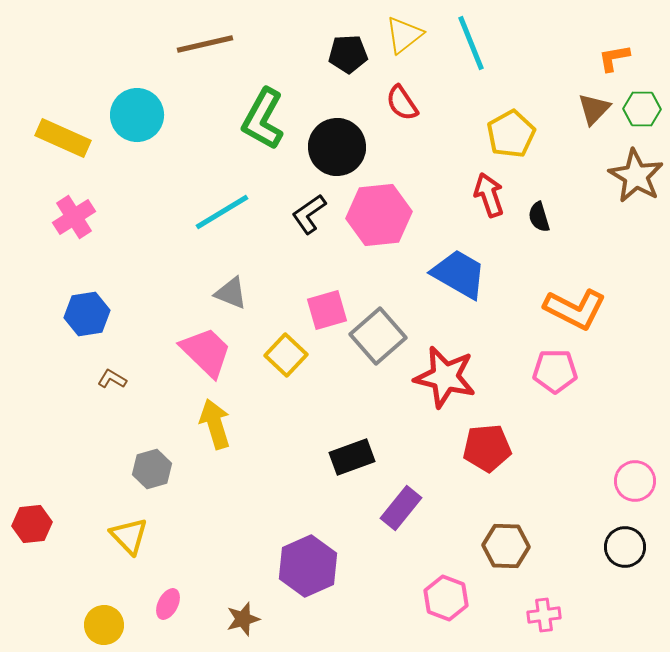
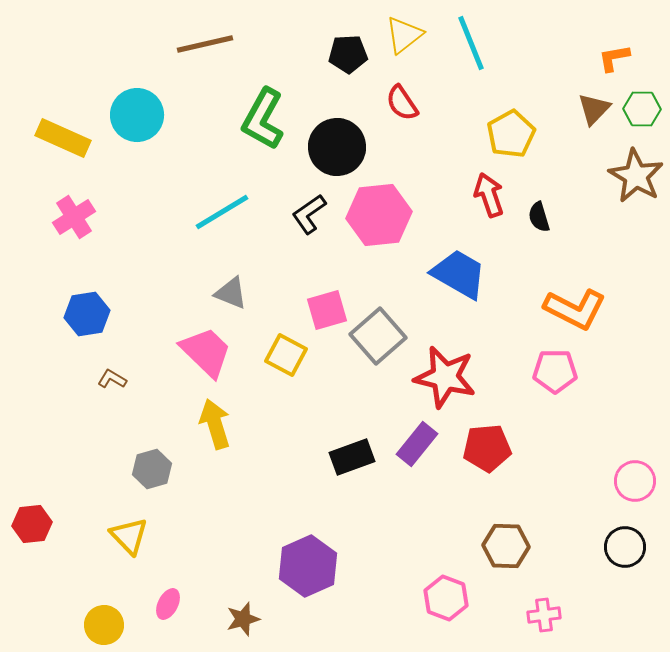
yellow square at (286, 355): rotated 15 degrees counterclockwise
purple rectangle at (401, 508): moved 16 px right, 64 px up
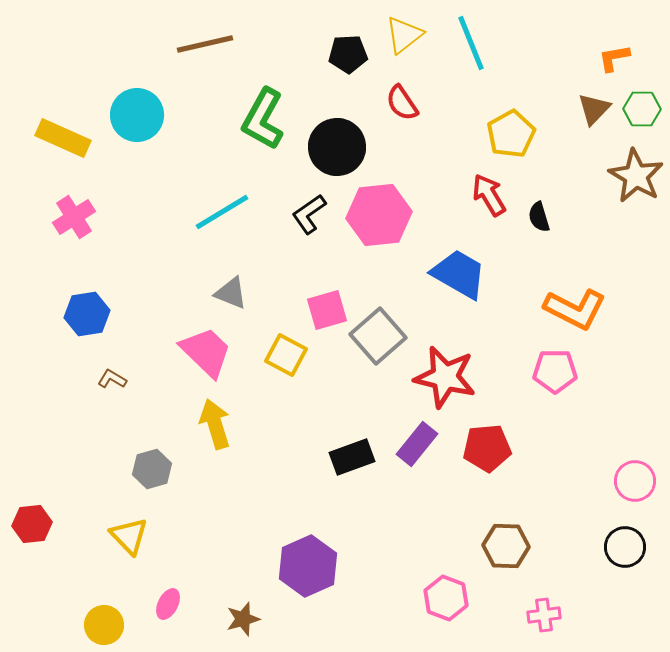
red arrow at (489, 195): rotated 12 degrees counterclockwise
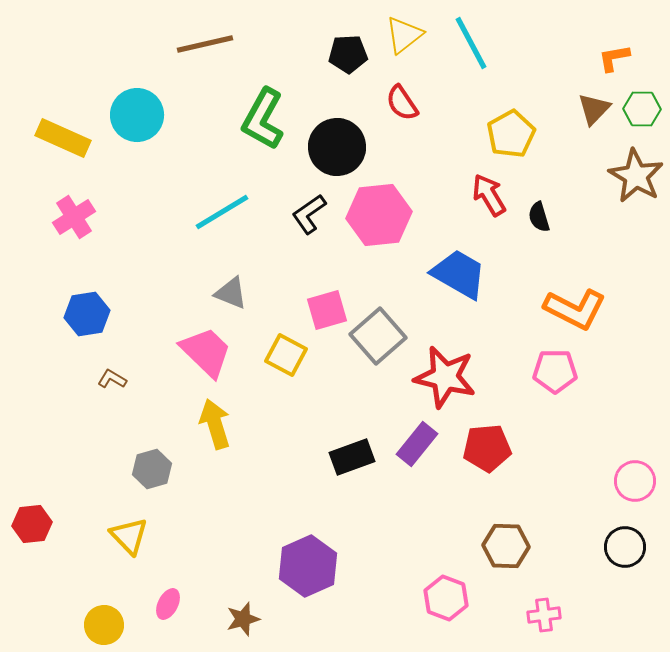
cyan line at (471, 43): rotated 6 degrees counterclockwise
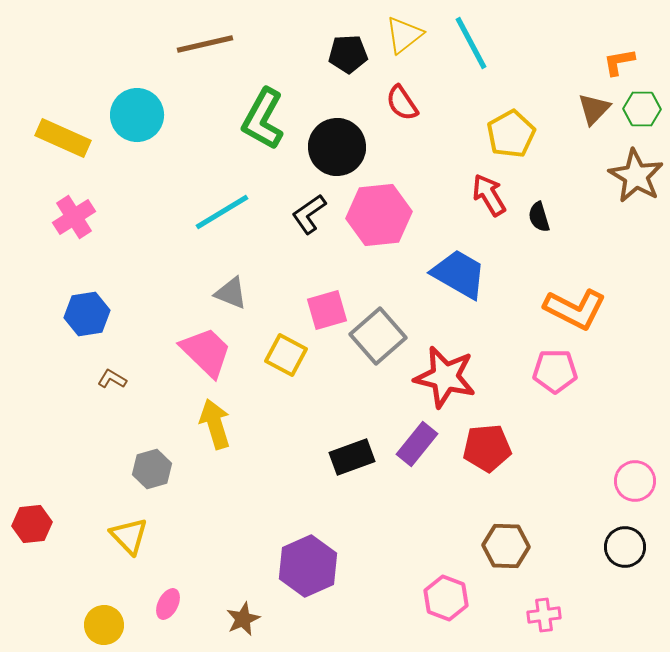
orange L-shape at (614, 58): moved 5 px right, 4 px down
brown star at (243, 619): rotated 8 degrees counterclockwise
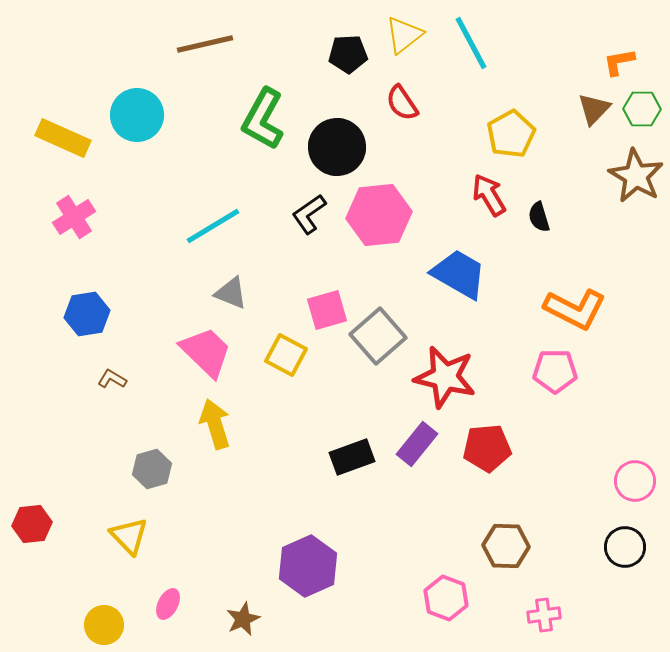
cyan line at (222, 212): moved 9 px left, 14 px down
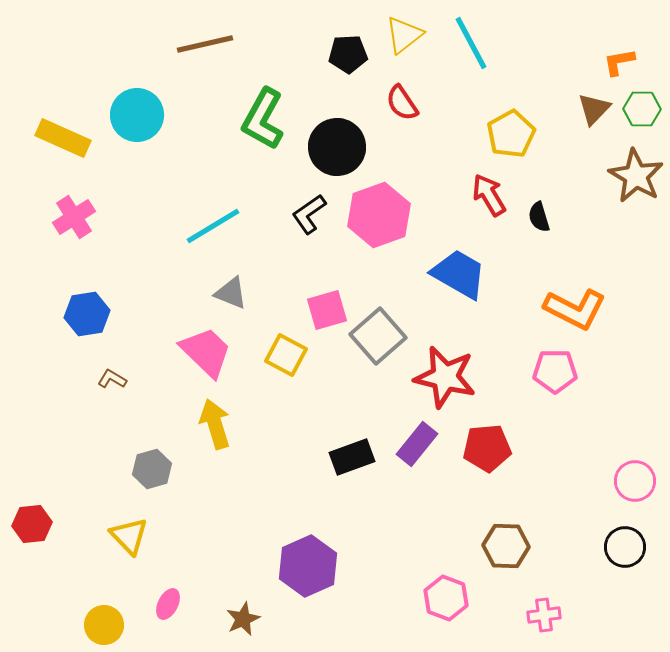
pink hexagon at (379, 215): rotated 14 degrees counterclockwise
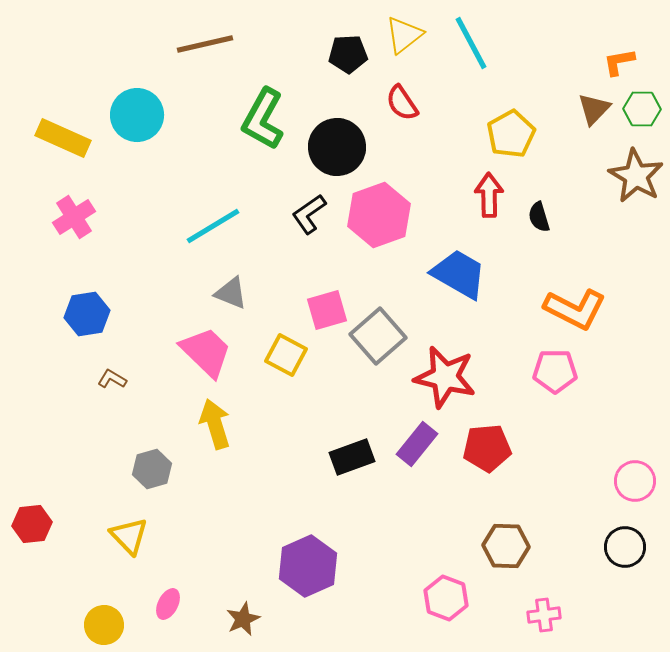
red arrow at (489, 195): rotated 30 degrees clockwise
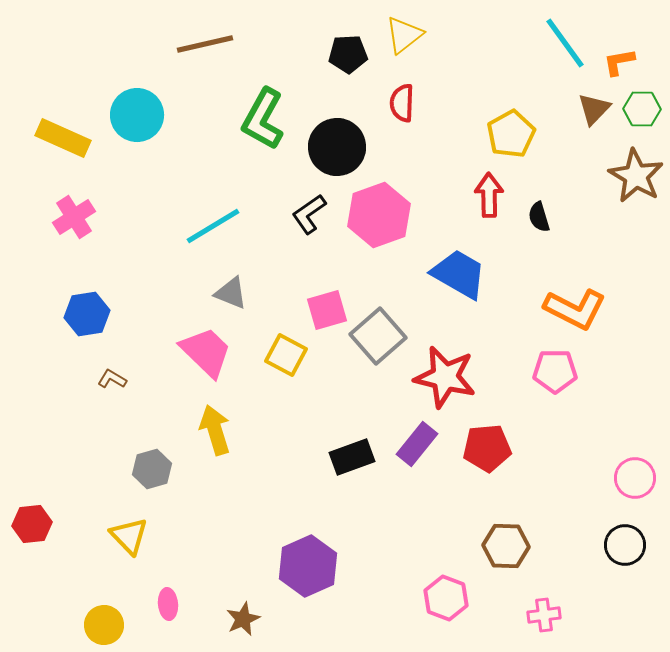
cyan line at (471, 43): moved 94 px right; rotated 8 degrees counterclockwise
red semicircle at (402, 103): rotated 36 degrees clockwise
yellow arrow at (215, 424): moved 6 px down
pink circle at (635, 481): moved 3 px up
black circle at (625, 547): moved 2 px up
pink ellipse at (168, 604): rotated 32 degrees counterclockwise
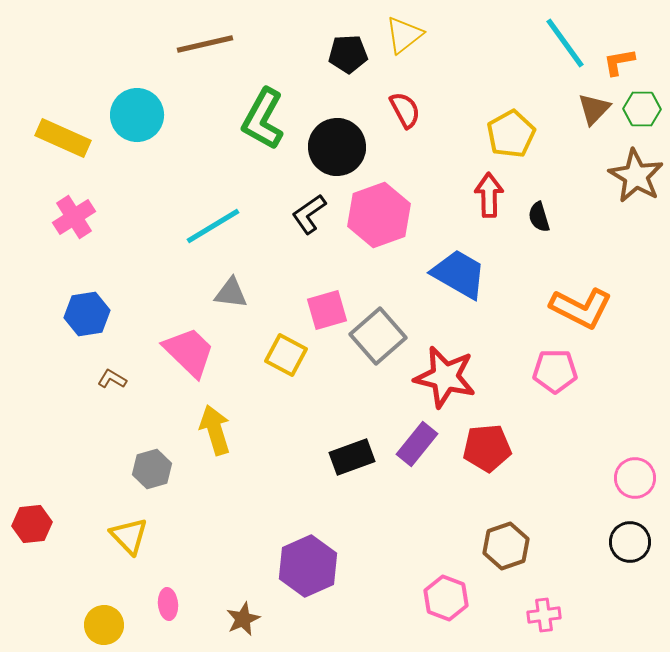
red semicircle at (402, 103): moved 3 px right, 7 px down; rotated 150 degrees clockwise
gray triangle at (231, 293): rotated 15 degrees counterclockwise
orange L-shape at (575, 309): moved 6 px right, 1 px up
pink trapezoid at (206, 352): moved 17 px left
black circle at (625, 545): moved 5 px right, 3 px up
brown hexagon at (506, 546): rotated 21 degrees counterclockwise
